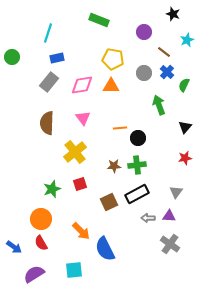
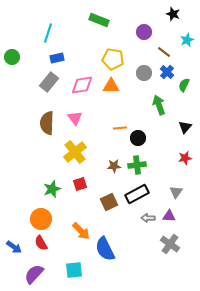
pink triangle: moved 8 px left
purple semicircle: rotated 15 degrees counterclockwise
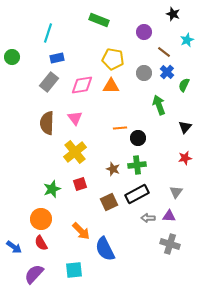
brown star: moved 1 px left, 3 px down; rotated 24 degrees clockwise
gray cross: rotated 18 degrees counterclockwise
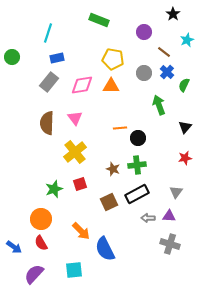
black star: rotated 16 degrees clockwise
green star: moved 2 px right
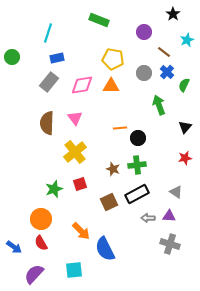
gray triangle: rotated 32 degrees counterclockwise
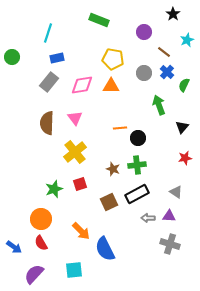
black triangle: moved 3 px left
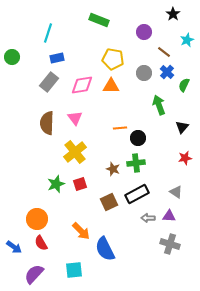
green cross: moved 1 px left, 2 px up
green star: moved 2 px right, 5 px up
orange circle: moved 4 px left
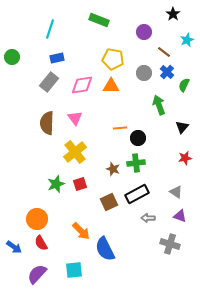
cyan line: moved 2 px right, 4 px up
purple triangle: moved 11 px right; rotated 16 degrees clockwise
purple semicircle: moved 3 px right
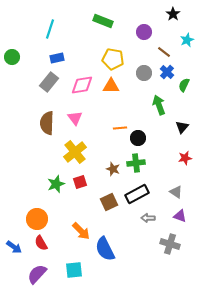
green rectangle: moved 4 px right, 1 px down
red square: moved 2 px up
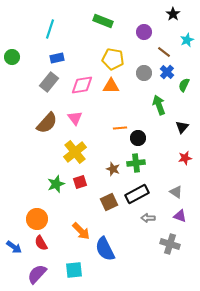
brown semicircle: rotated 140 degrees counterclockwise
